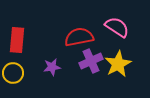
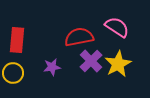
purple cross: rotated 20 degrees counterclockwise
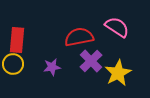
yellow star: moved 9 px down
yellow circle: moved 9 px up
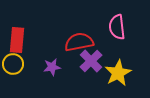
pink semicircle: rotated 130 degrees counterclockwise
red semicircle: moved 5 px down
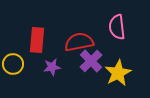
red rectangle: moved 20 px right
